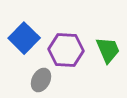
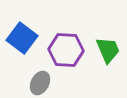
blue square: moved 2 px left; rotated 8 degrees counterclockwise
gray ellipse: moved 1 px left, 3 px down
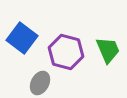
purple hexagon: moved 2 px down; rotated 12 degrees clockwise
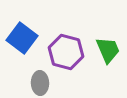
gray ellipse: rotated 30 degrees counterclockwise
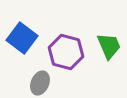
green trapezoid: moved 1 px right, 4 px up
gray ellipse: rotated 25 degrees clockwise
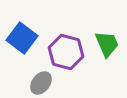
green trapezoid: moved 2 px left, 2 px up
gray ellipse: moved 1 px right; rotated 15 degrees clockwise
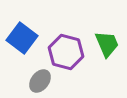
gray ellipse: moved 1 px left, 2 px up
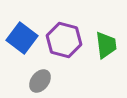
green trapezoid: moved 1 px left, 1 px down; rotated 16 degrees clockwise
purple hexagon: moved 2 px left, 12 px up
